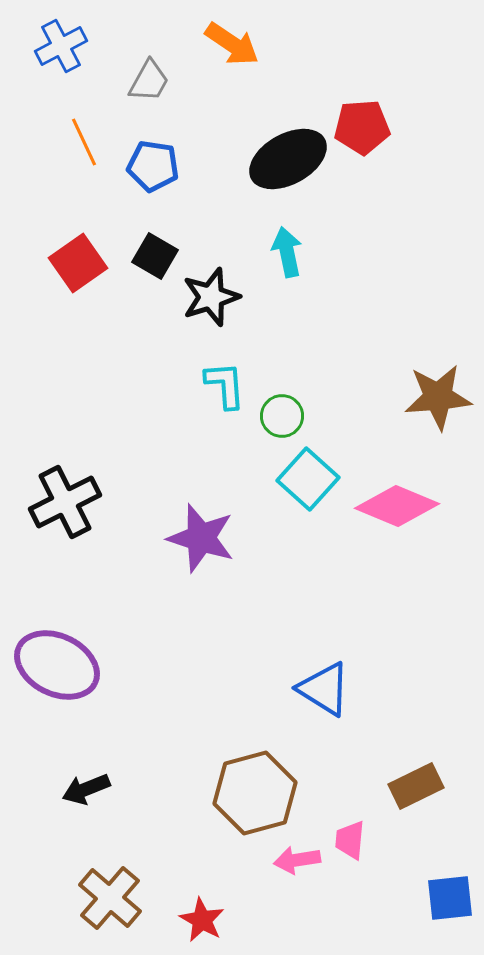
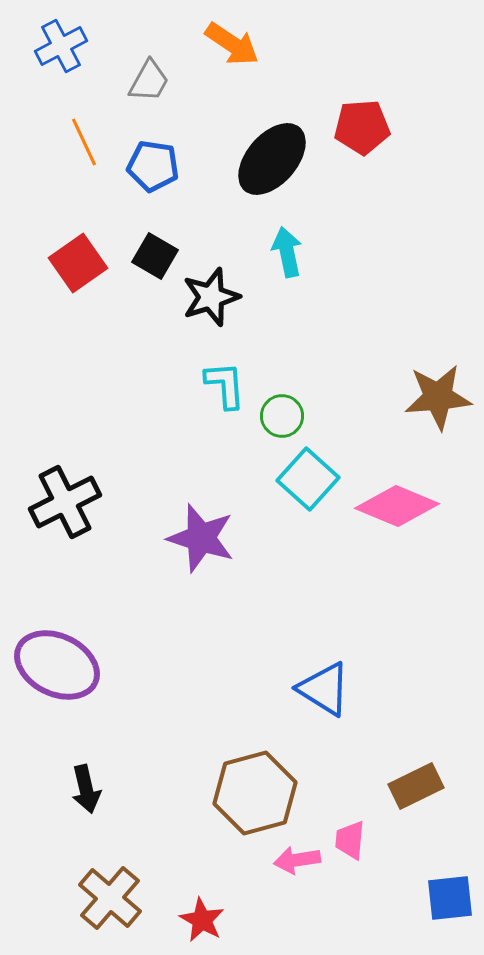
black ellipse: moved 16 px left; rotated 20 degrees counterclockwise
black arrow: rotated 81 degrees counterclockwise
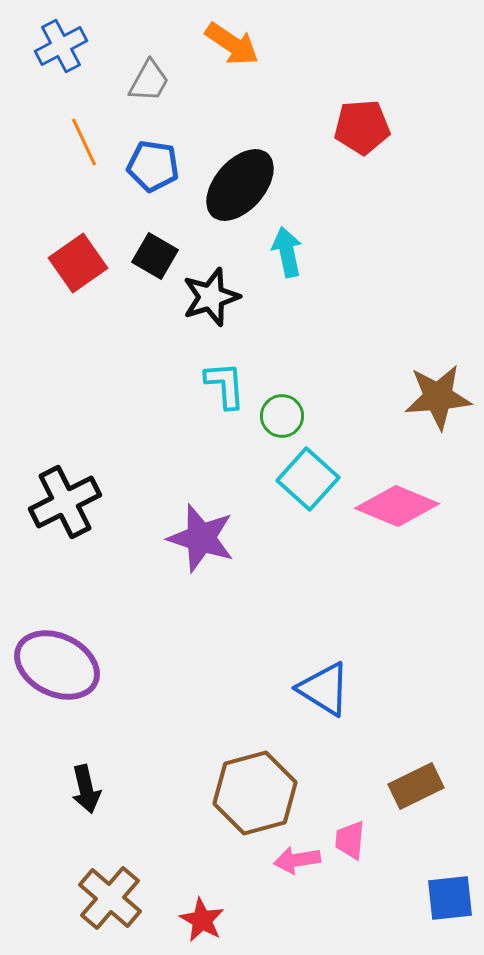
black ellipse: moved 32 px left, 26 px down
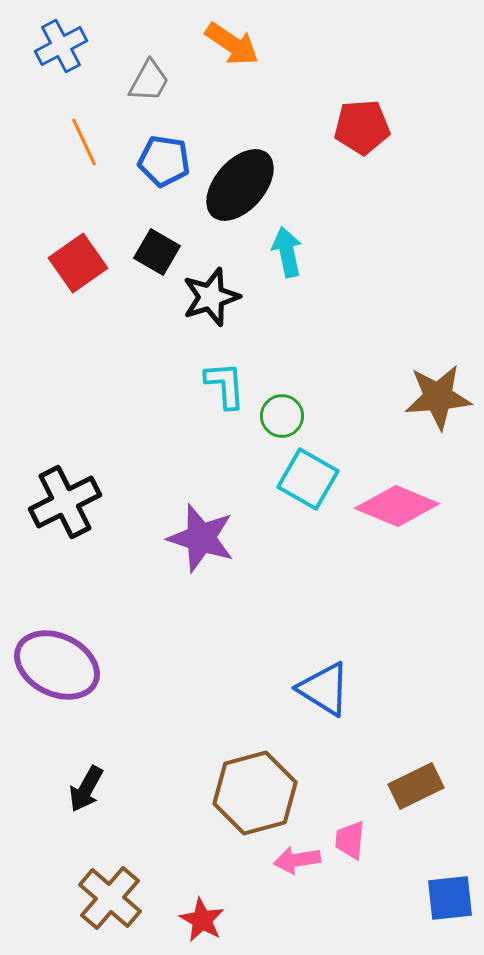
blue pentagon: moved 11 px right, 5 px up
black square: moved 2 px right, 4 px up
cyan square: rotated 12 degrees counterclockwise
black arrow: rotated 42 degrees clockwise
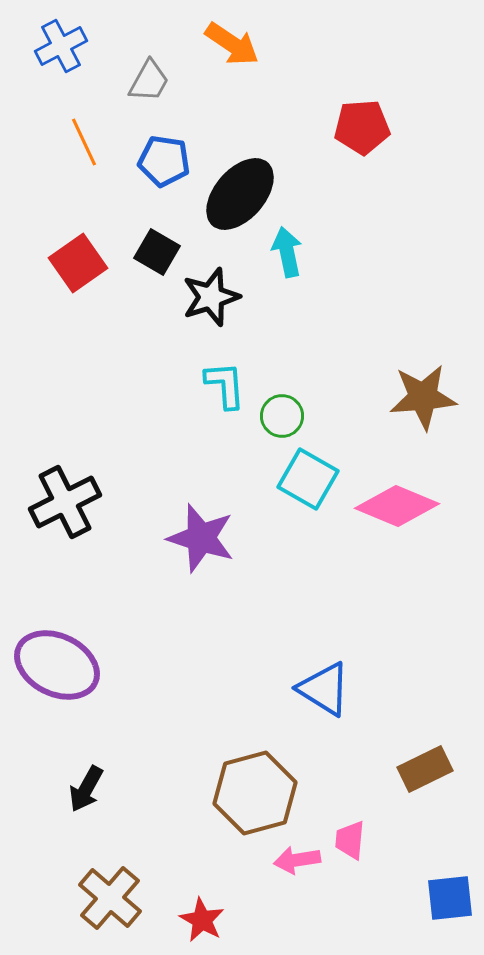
black ellipse: moved 9 px down
brown star: moved 15 px left
brown rectangle: moved 9 px right, 17 px up
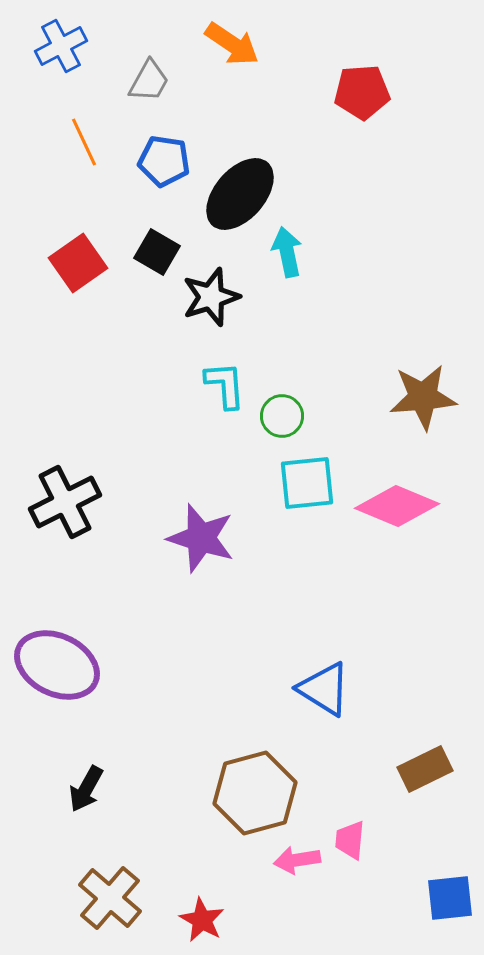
red pentagon: moved 35 px up
cyan square: moved 1 px left, 4 px down; rotated 36 degrees counterclockwise
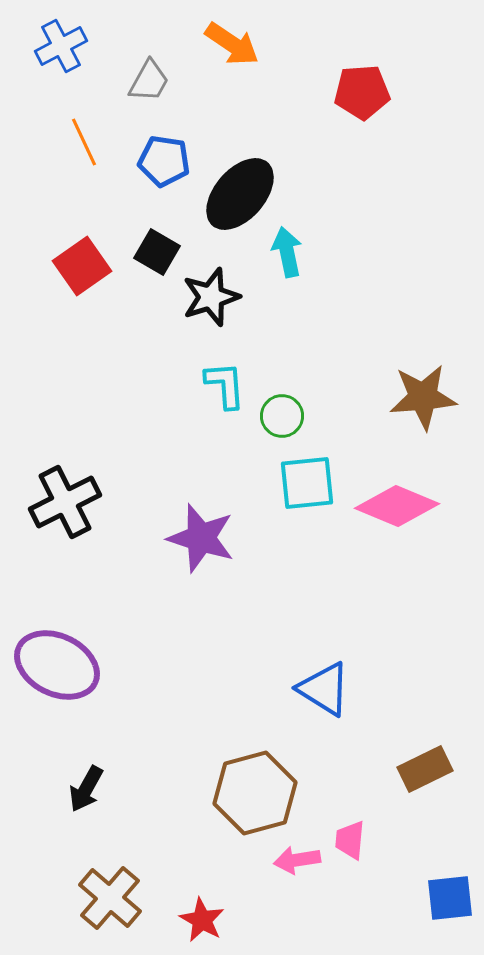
red square: moved 4 px right, 3 px down
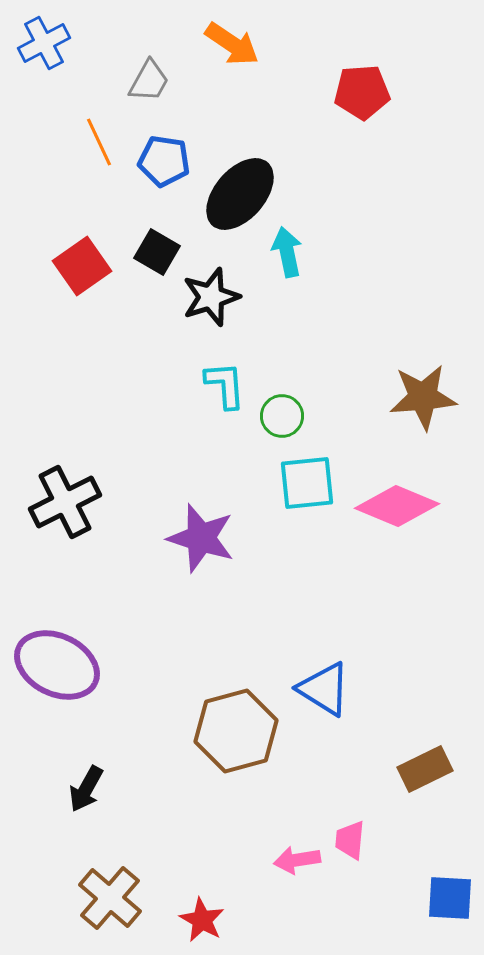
blue cross: moved 17 px left, 3 px up
orange line: moved 15 px right
brown hexagon: moved 19 px left, 62 px up
blue square: rotated 9 degrees clockwise
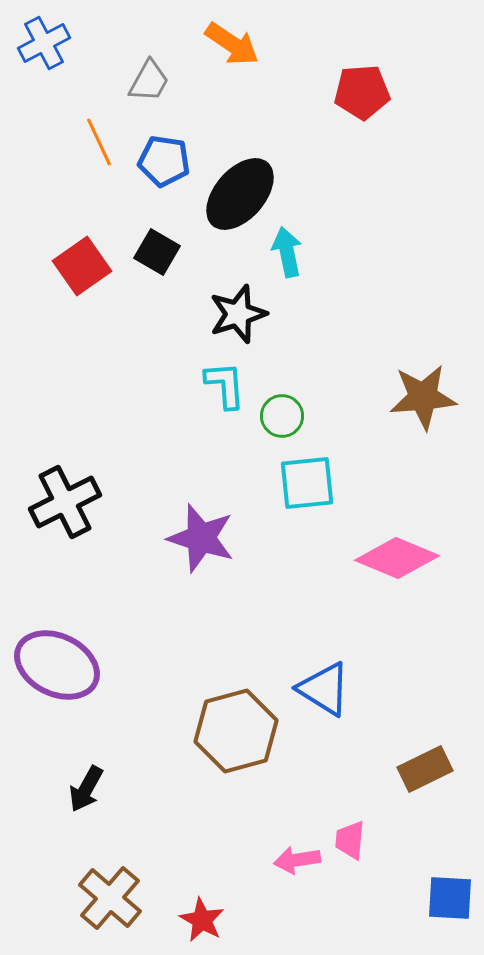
black star: moved 27 px right, 17 px down
pink diamond: moved 52 px down
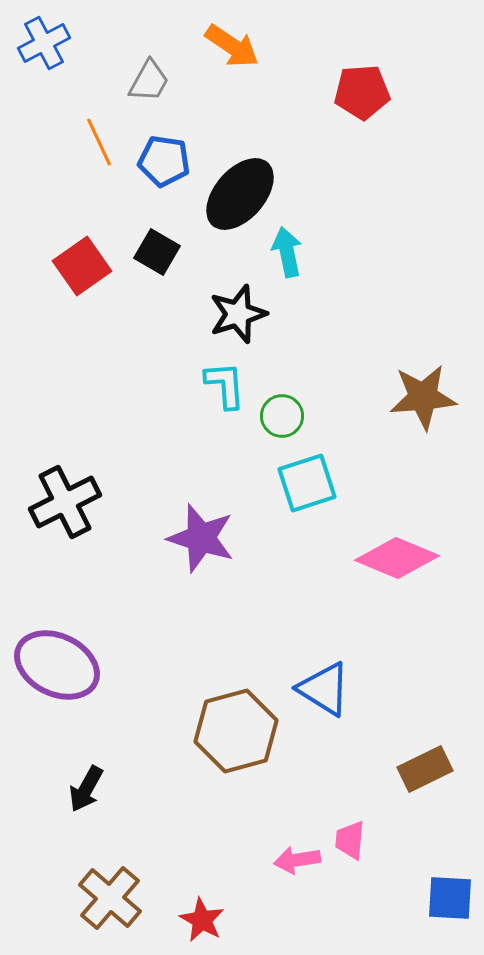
orange arrow: moved 2 px down
cyan square: rotated 12 degrees counterclockwise
